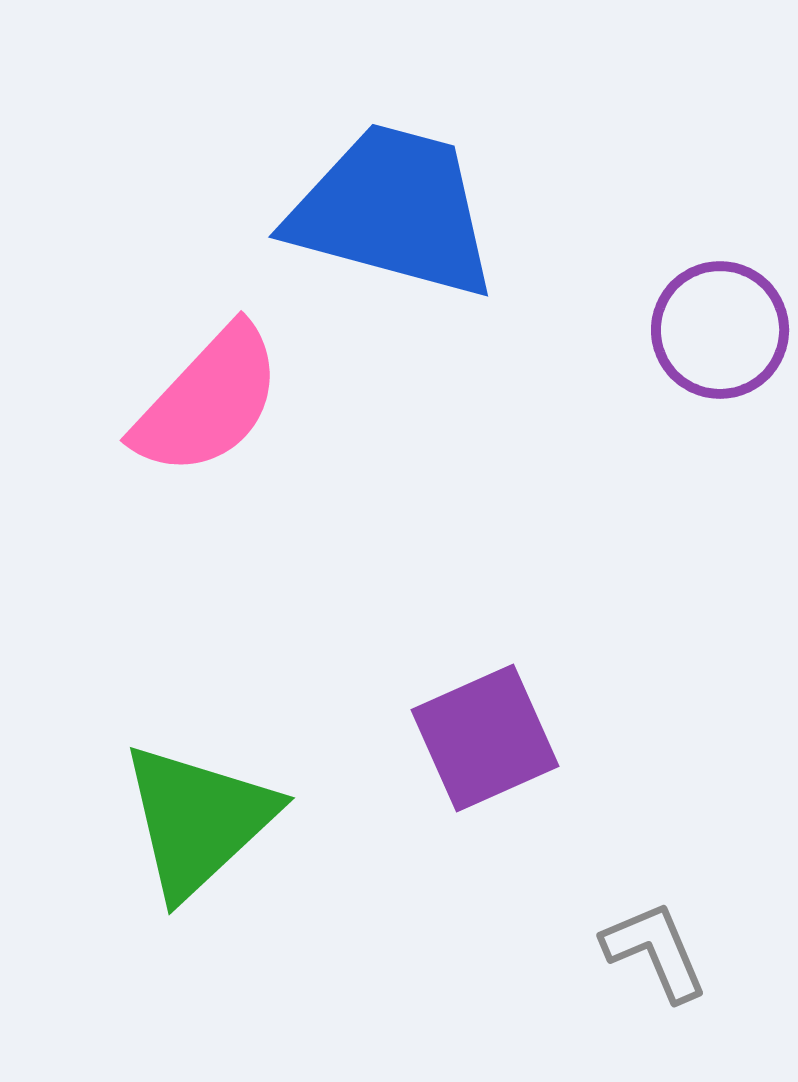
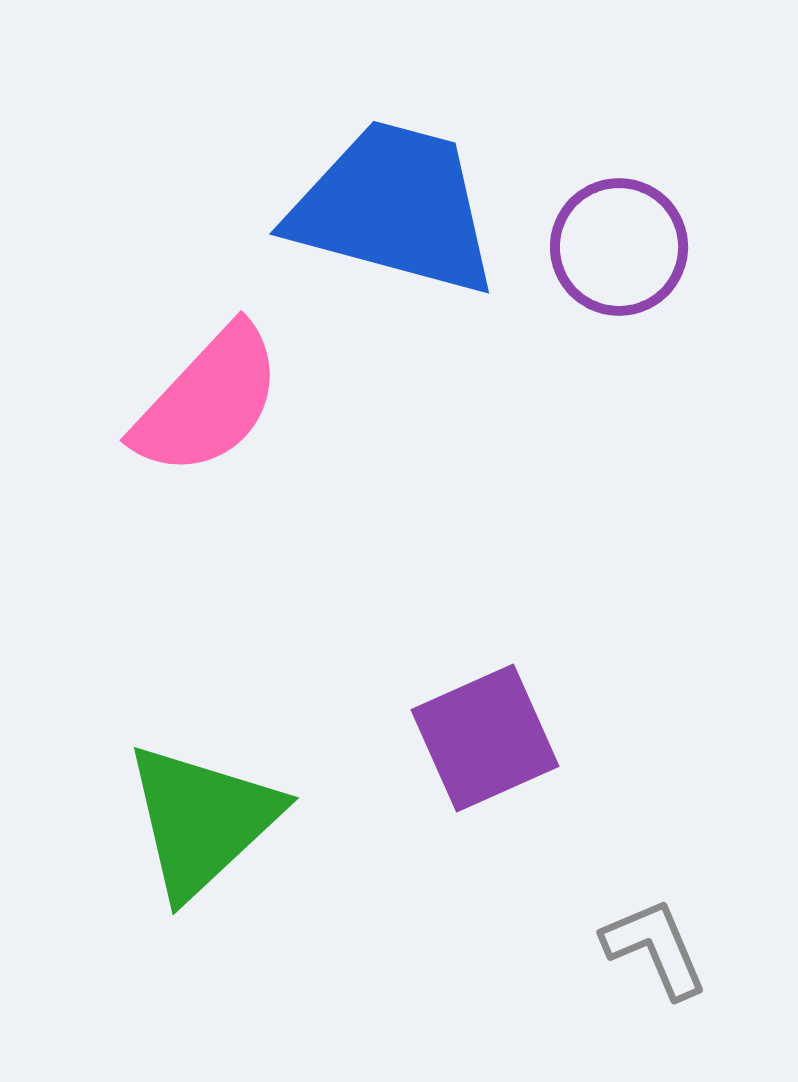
blue trapezoid: moved 1 px right, 3 px up
purple circle: moved 101 px left, 83 px up
green triangle: moved 4 px right
gray L-shape: moved 3 px up
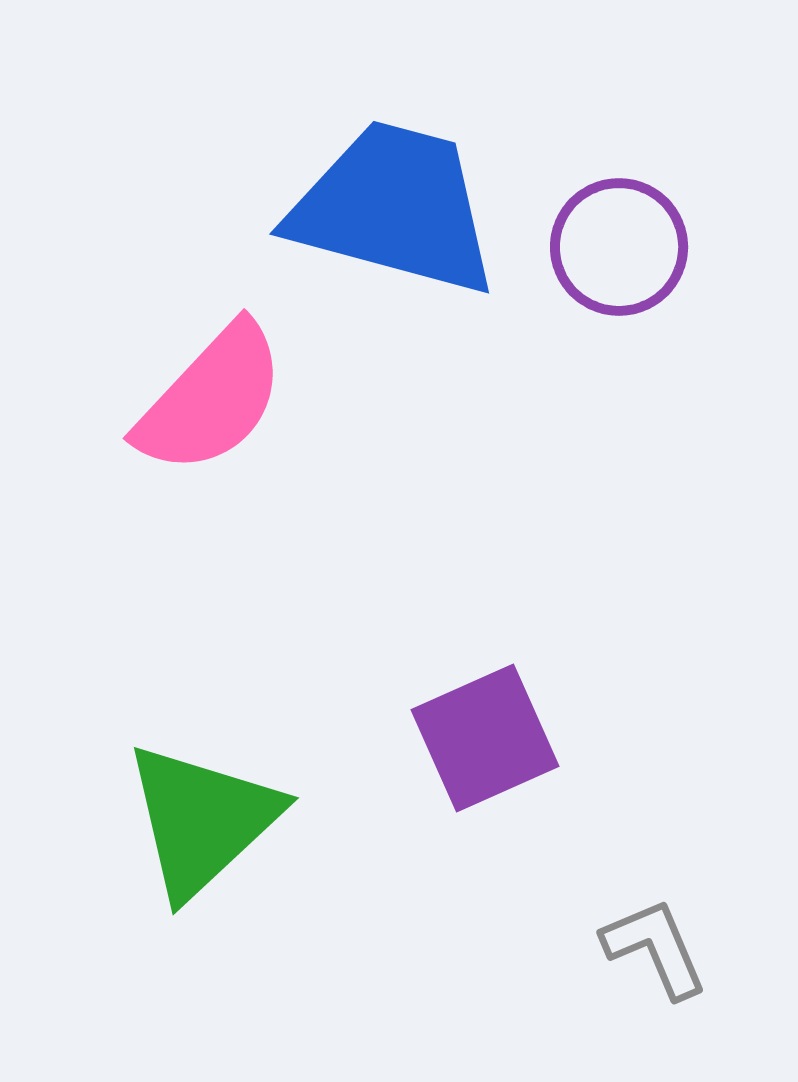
pink semicircle: moved 3 px right, 2 px up
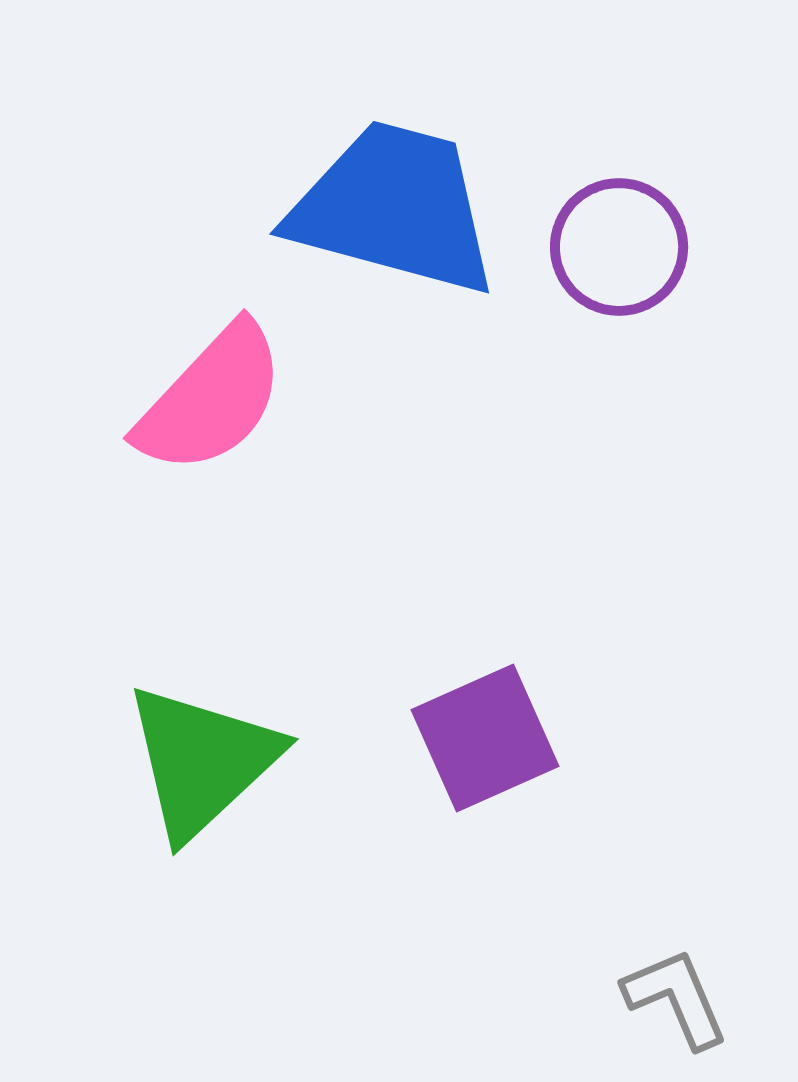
green triangle: moved 59 px up
gray L-shape: moved 21 px right, 50 px down
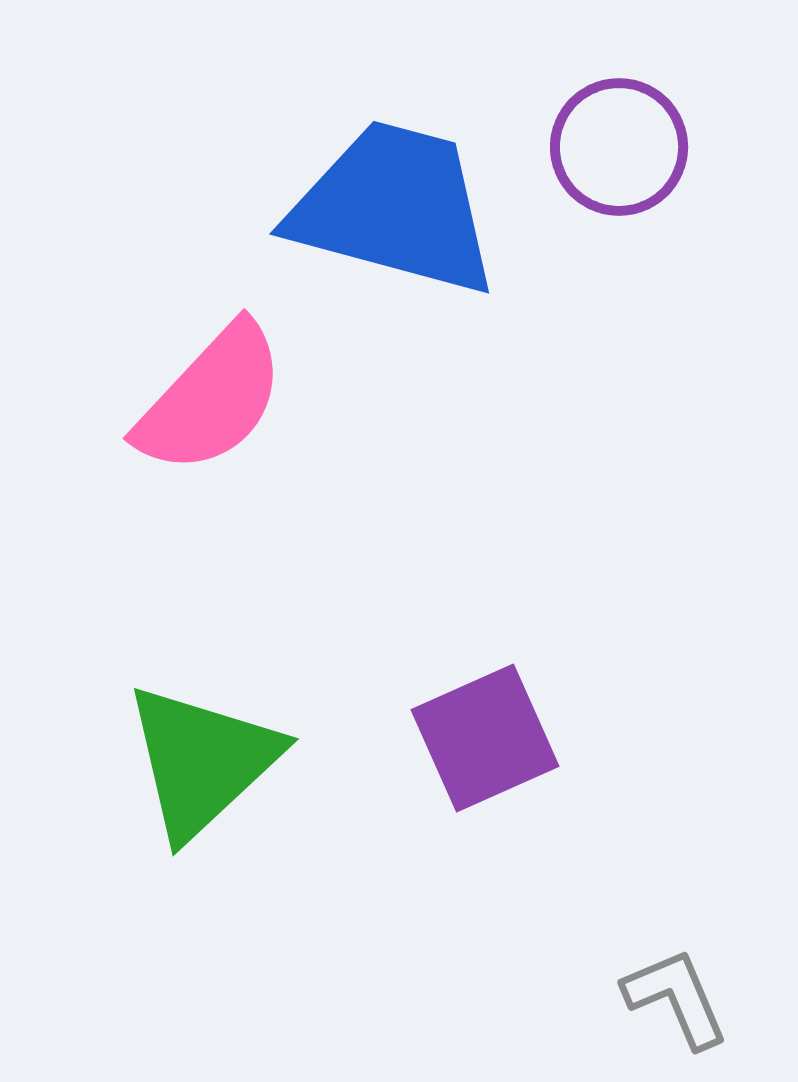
purple circle: moved 100 px up
